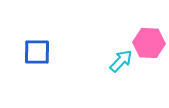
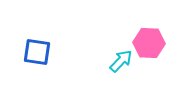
blue square: rotated 8 degrees clockwise
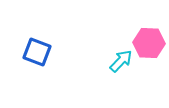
blue square: rotated 12 degrees clockwise
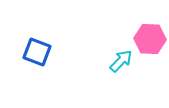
pink hexagon: moved 1 px right, 4 px up
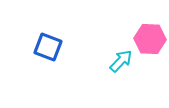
blue square: moved 11 px right, 5 px up
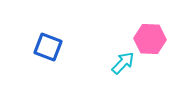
cyan arrow: moved 2 px right, 2 px down
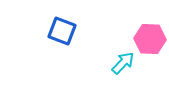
blue square: moved 14 px right, 16 px up
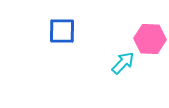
blue square: rotated 20 degrees counterclockwise
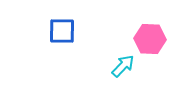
cyan arrow: moved 3 px down
